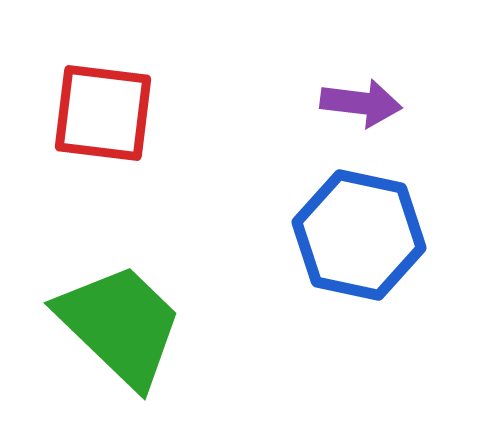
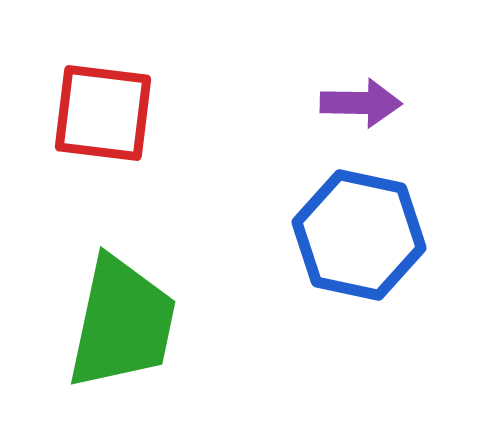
purple arrow: rotated 6 degrees counterclockwise
green trapezoid: moved 2 px right, 2 px up; rotated 58 degrees clockwise
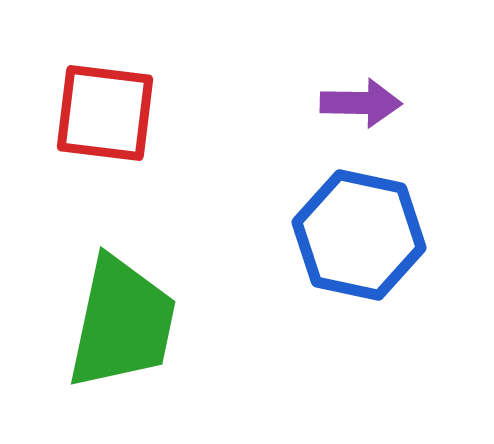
red square: moved 2 px right
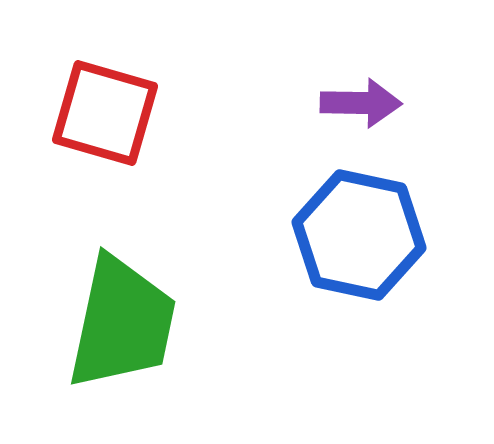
red square: rotated 9 degrees clockwise
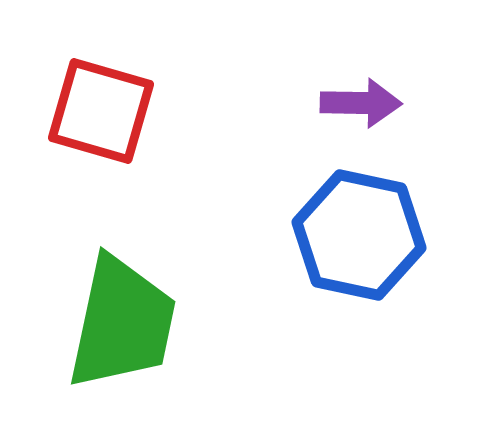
red square: moved 4 px left, 2 px up
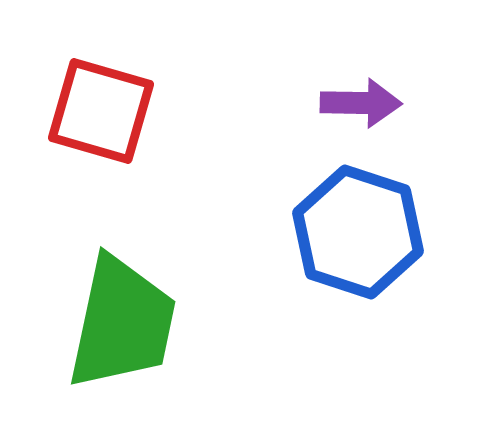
blue hexagon: moved 1 px left, 3 px up; rotated 6 degrees clockwise
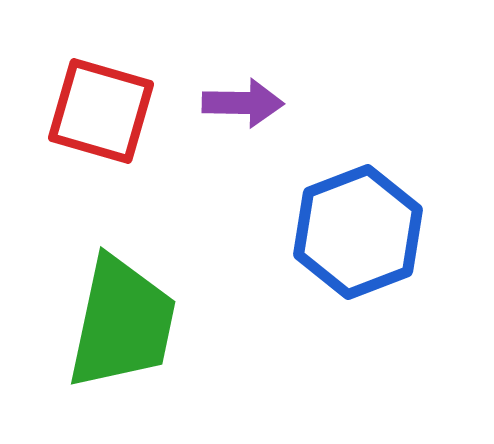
purple arrow: moved 118 px left
blue hexagon: rotated 21 degrees clockwise
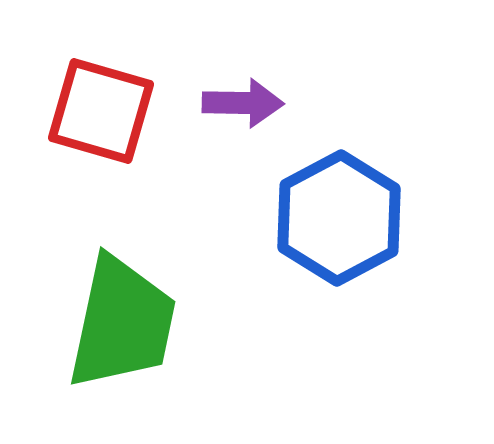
blue hexagon: moved 19 px left, 14 px up; rotated 7 degrees counterclockwise
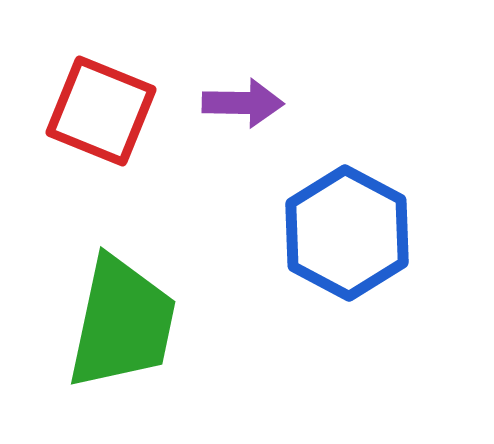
red square: rotated 6 degrees clockwise
blue hexagon: moved 8 px right, 15 px down; rotated 4 degrees counterclockwise
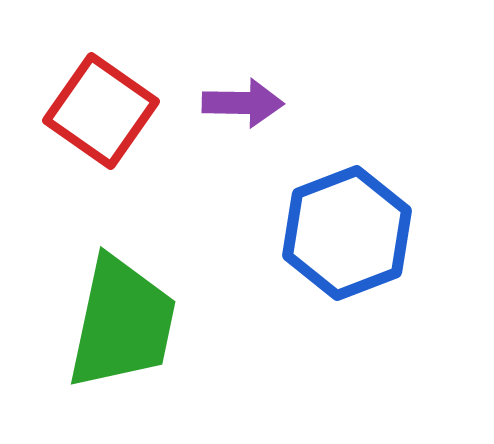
red square: rotated 13 degrees clockwise
blue hexagon: rotated 11 degrees clockwise
